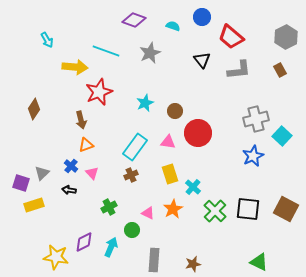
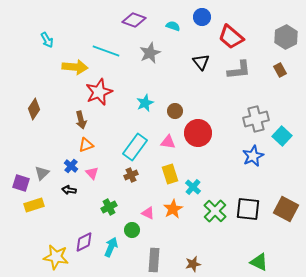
black triangle at (202, 60): moved 1 px left, 2 px down
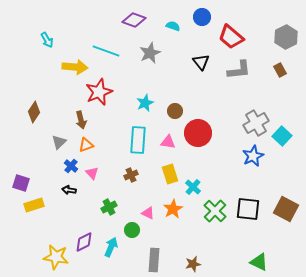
brown diamond at (34, 109): moved 3 px down
gray cross at (256, 119): moved 4 px down; rotated 15 degrees counterclockwise
cyan rectangle at (135, 147): moved 3 px right, 7 px up; rotated 32 degrees counterclockwise
gray triangle at (42, 173): moved 17 px right, 31 px up
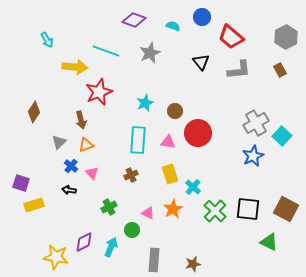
green triangle at (259, 262): moved 10 px right, 20 px up
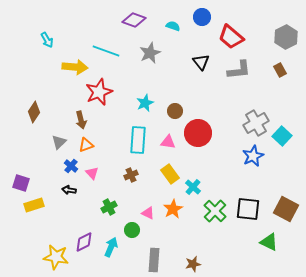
yellow rectangle at (170, 174): rotated 18 degrees counterclockwise
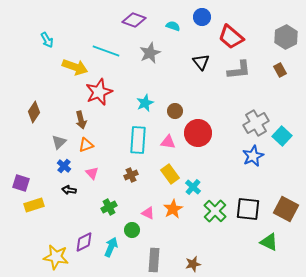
yellow arrow at (75, 67): rotated 15 degrees clockwise
blue cross at (71, 166): moved 7 px left
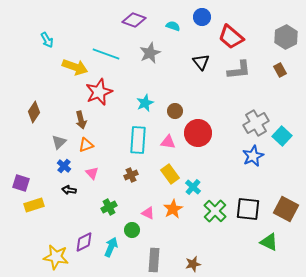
cyan line at (106, 51): moved 3 px down
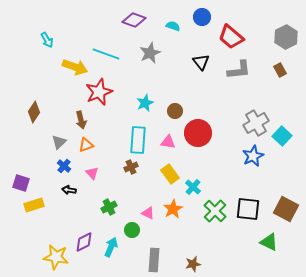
brown cross at (131, 175): moved 8 px up
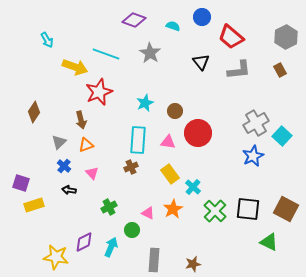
gray star at (150, 53): rotated 15 degrees counterclockwise
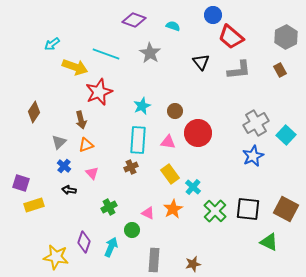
blue circle at (202, 17): moved 11 px right, 2 px up
cyan arrow at (47, 40): moved 5 px right, 4 px down; rotated 84 degrees clockwise
cyan star at (145, 103): moved 3 px left, 3 px down
cyan square at (282, 136): moved 4 px right, 1 px up
purple diamond at (84, 242): rotated 45 degrees counterclockwise
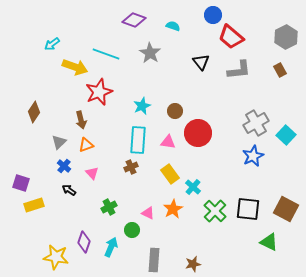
black arrow at (69, 190): rotated 24 degrees clockwise
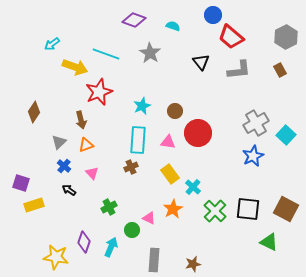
pink triangle at (148, 213): moved 1 px right, 5 px down
